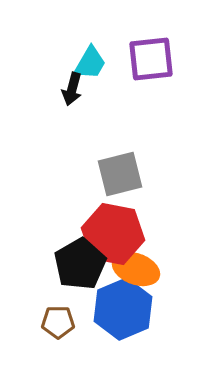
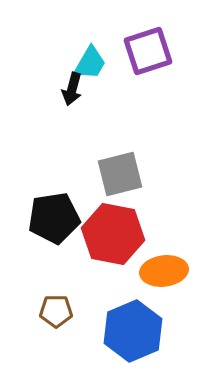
purple square: moved 3 px left, 8 px up; rotated 12 degrees counterclockwise
black pentagon: moved 26 px left, 46 px up; rotated 21 degrees clockwise
orange ellipse: moved 28 px right, 2 px down; rotated 27 degrees counterclockwise
blue hexagon: moved 10 px right, 22 px down
brown pentagon: moved 2 px left, 11 px up
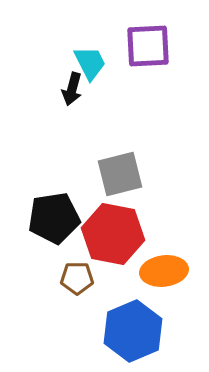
purple square: moved 5 px up; rotated 15 degrees clockwise
cyan trapezoid: rotated 57 degrees counterclockwise
brown pentagon: moved 21 px right, 33 px up
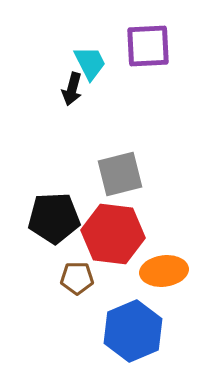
black pentagon: rotated 6 degrees clockwise
red hexagon: rotated 4 degrees counterclockwise
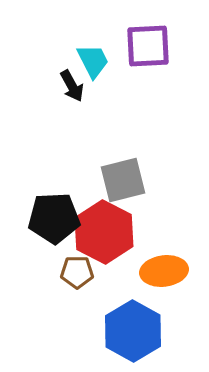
cyan trapezoid: moved 3 px right, 2 px up
black arrow: moved 3 px up; rotated 44 degrees counterclockwise
gray square: moved 3 px right, 6 px down
red hexagon: moved 9 px left, 2 px up; rotated 20 degrees clockwise
brown pentagon: moved 6 px up
blue hexagon: rotated 8 degrees counterclockwise
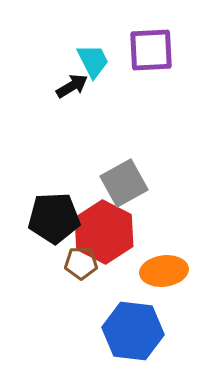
purple square: moved 3 px right, 4 px down
black arrow: rotated 92 degrees counterclockwise
gray square: moved 1 px right, 3 px down; rotated 15 degrees counterclockwise
brown pentagon: moved 4 px right, 9 px up
blue hexagon: rotated 22 degrees counterclockwise
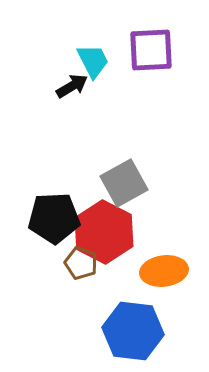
brown pentagon: rotated 20 degrees clockwise
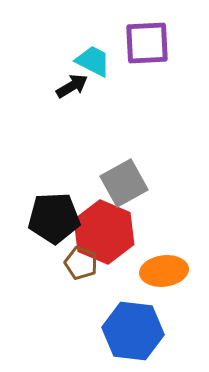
purple square: moved 4 px left, 7 px up
cyan trapezoid: rotated 36 degrees counterclockwise
red hexagon: rotated 4 degrees counterclockwise
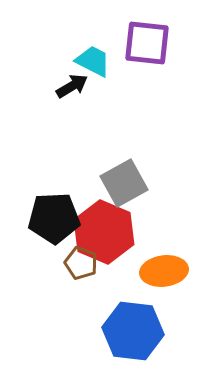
purple square: rotated 9 degrees clockwise
